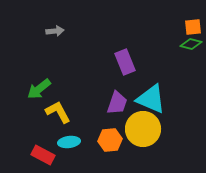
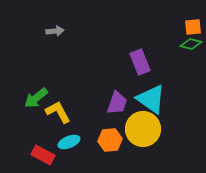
purple rectangle: moved 15 px right
green arrow: moved 3 px left, 9 px down
cyan triangle: rotated 12 degrees clockwise
cyan ellipse: rotated 15 degrees counterclockwise
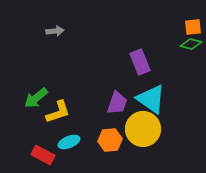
yellow L-shape: rotated 100 degrees clockwise
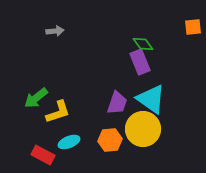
green diamond: moved 48 px left; rotated 40 degrees clockwise
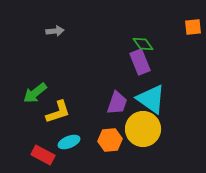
green arrow: moved 1 px left, 5 px up
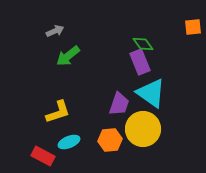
gray arrow: rotated 18 degrees counterclockwise
green arrow: moved 33 px right, 37 px up
cyan triangle: moved 6 px up
purple trapezoid: moved 2 px right, 1 px down
red rectangle: moved 1 px down
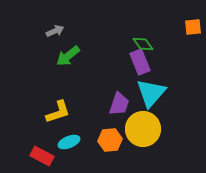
cyan triangle: rotated 36 degrees clockwise
red rectangle: moved 1 px left
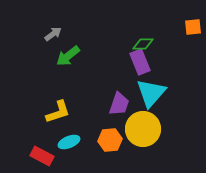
gray arrow: moved 2 px left, 3 px down; rotated 12 degrees counterclockwise
green diamond: rotated 55 degrees counterclockwise
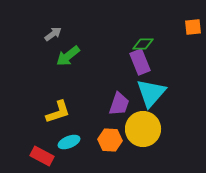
orange hexagon: rotated 10 degrees clockwise
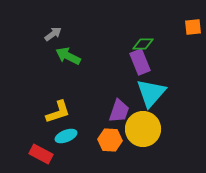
green arrow: rotated 65 degrees clockwise
purple trapezoid: moved 7 px down
cyan ellipse: moved 3 px left, 6 px up
red rectangle: moved 1 px left, 2 px up
